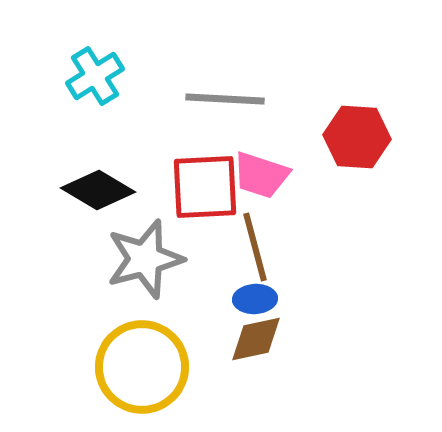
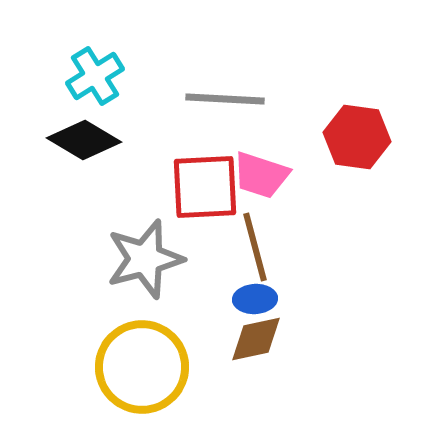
red hexagon: rotated 4 degrees clockwise
black diamond: moved 14 px left, 50 px up
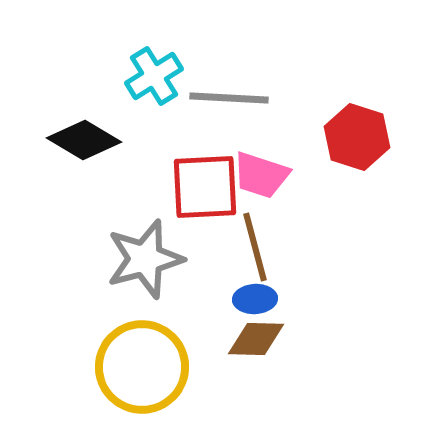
cyan cross: moved 59 px right
gray line: moved 4 px right, 1 px up
red hexagon: rotated 10 degrees clockwise
brown diamond: rotated 14 degrees clockwise
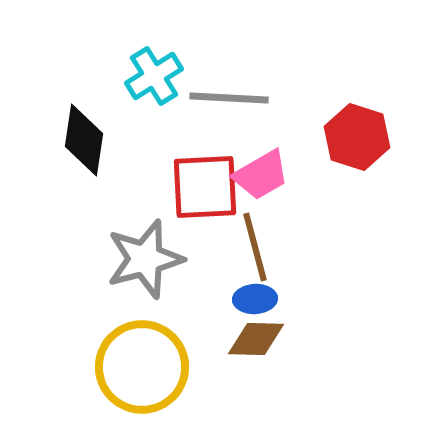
black diamond: rotated 68 degrees clockwise
pink trapezoid: rotated 48 degrees counterclockwise
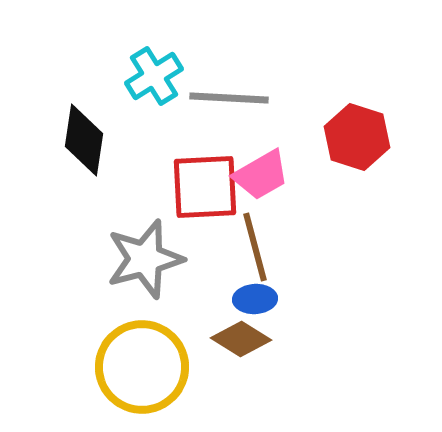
brown diamond: moved 15 px left; rotated 30 degrees clockwise
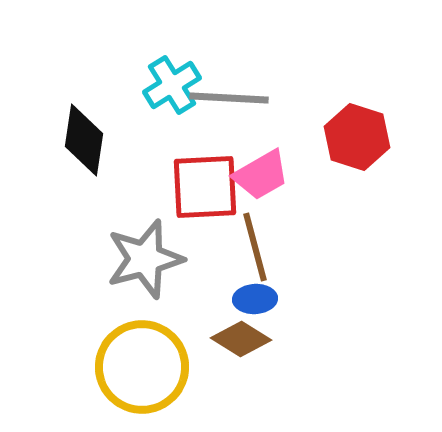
cyan cross: moved 18 px right, 9 px down
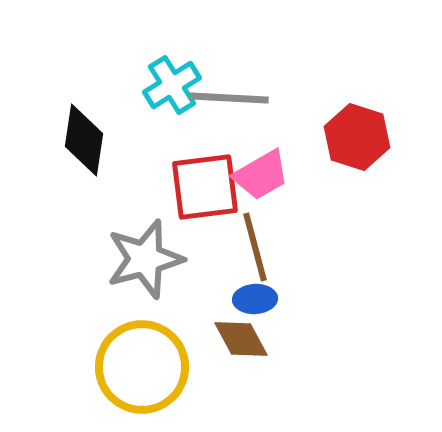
red square: rotated 4 degrees counterclockwise
brown diamond: rotated 30 degrees clockwise
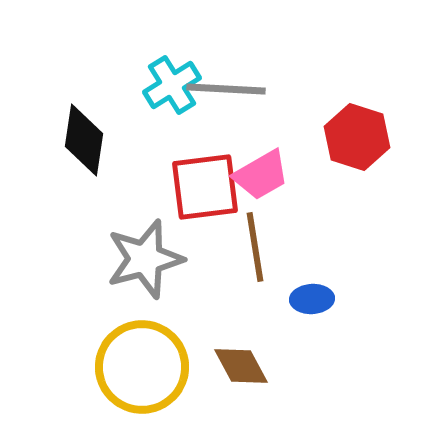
gray line: moved 3 px left, 9 px up
brown line: rotated 6 degrees clockwise
blue ellipse: moved 57 px right
brown diamond: moved 27 px down
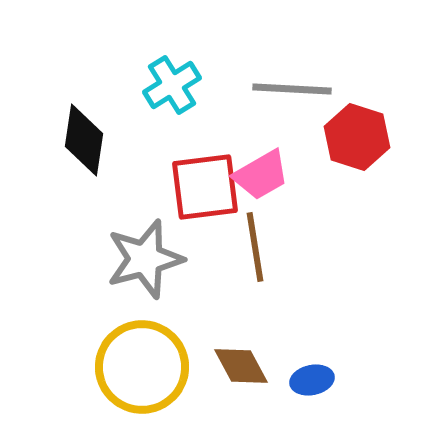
gray line: moved 66 px right
blue ellipse: moved 81 px down; rotated 9 degrees counterclockwise
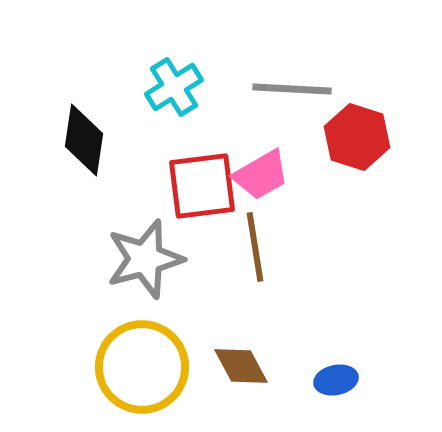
cyan cross: moved 2 px right, 2 px down
red square: moved 3 px left, 1 px up
blue ellipse: moved 24 px right
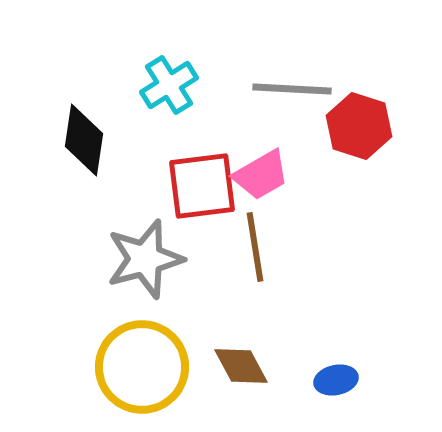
cyan cross: moved 5 px left, 2 px up
red hexagon: moved 2 px right, 11 px up
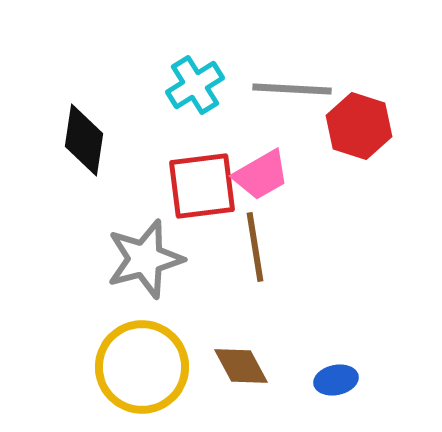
cyan cross: moved 26 px right
